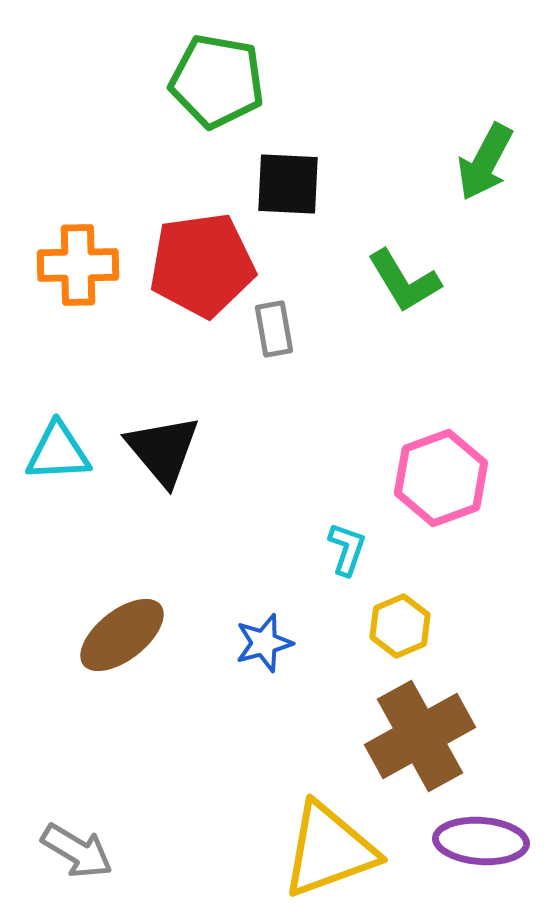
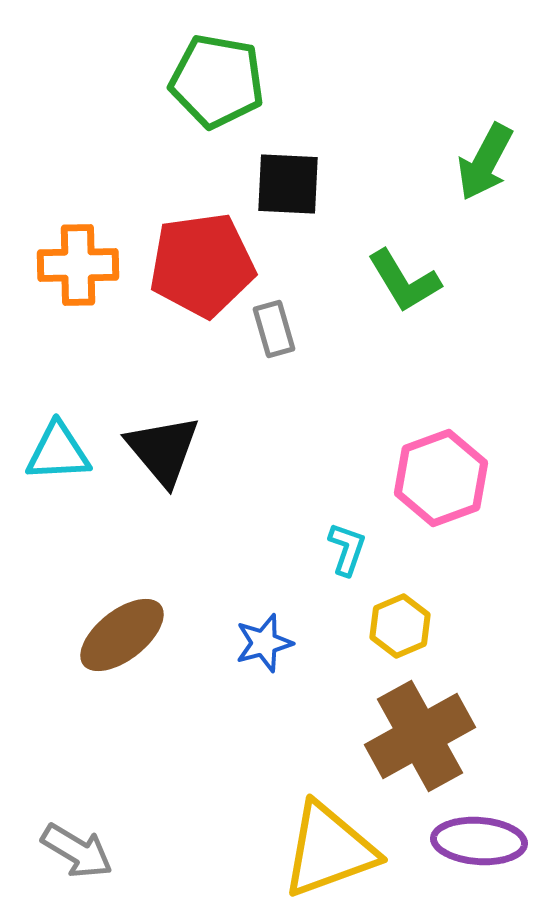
gray rectangle: rotated 6 degrees counterclockwise
purple ellipse: moved 2 px left
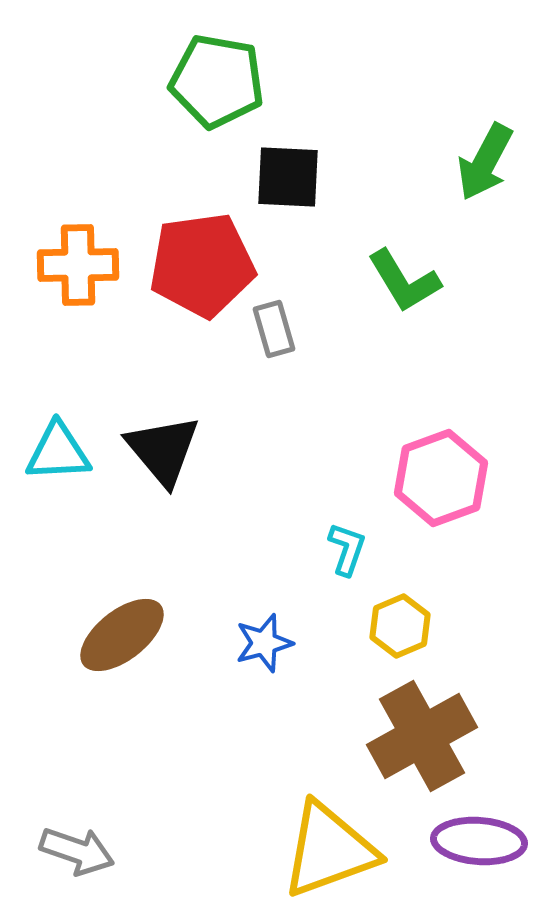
black square: moved 7 px up
brown cross: moved 2 px right
gray arrow: rotated 12 degrees counterclockwise
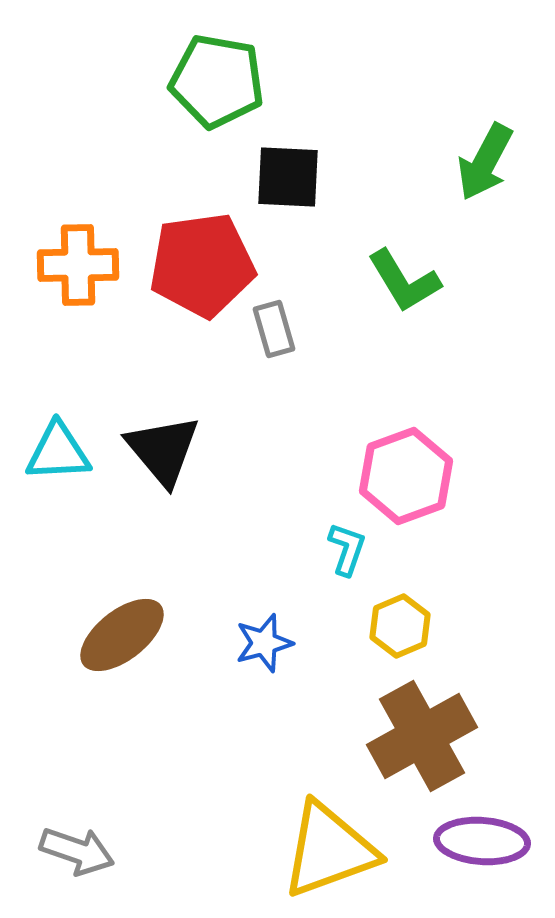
pink hexagon: moved 35 px left, 2 px up
purple ellipse: moved 3 px right
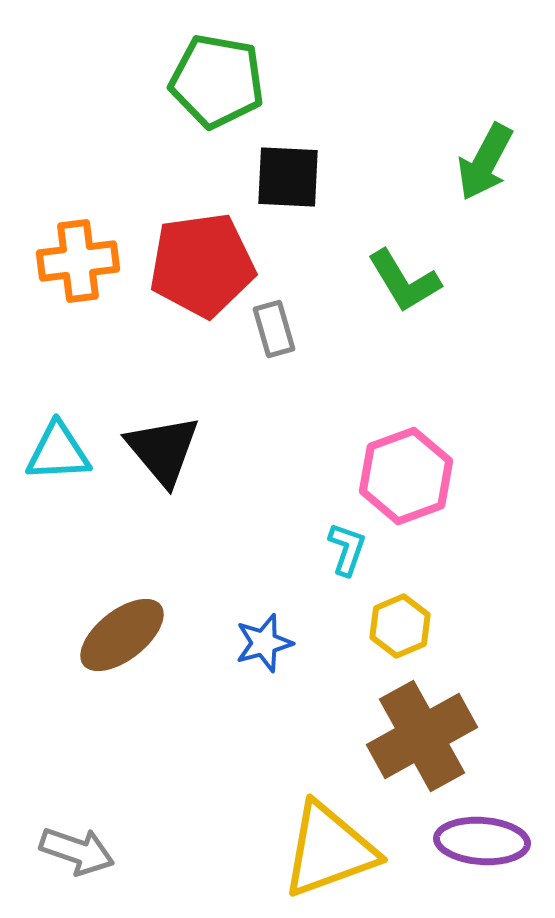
orange cross: moved 4 px up; rotated 6 degrees counterclockwise
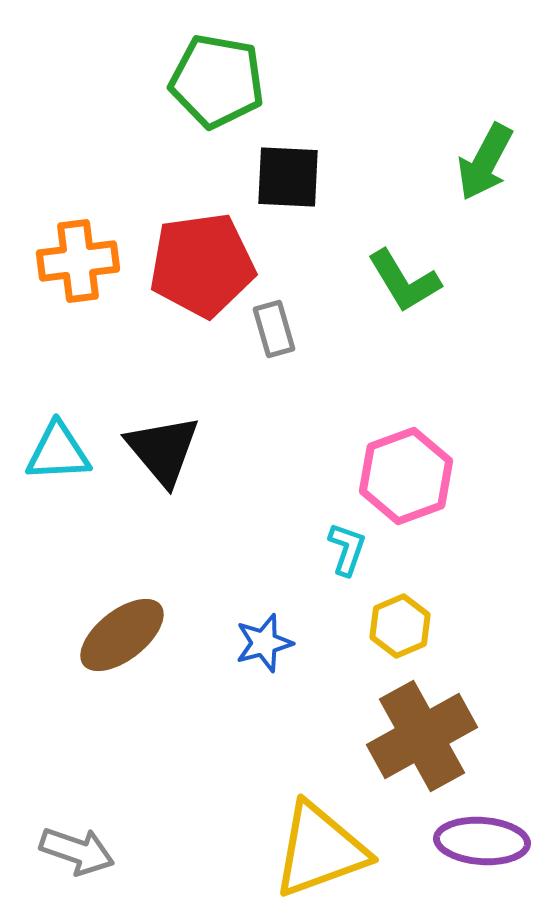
yellow triangle: moved 9 px left
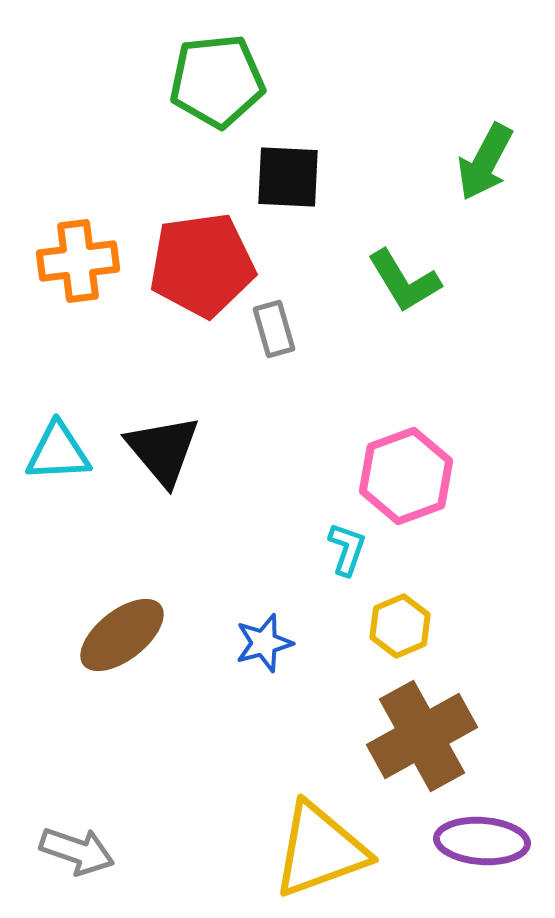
green pentagon: rotated 16 degrees counterclockwise
